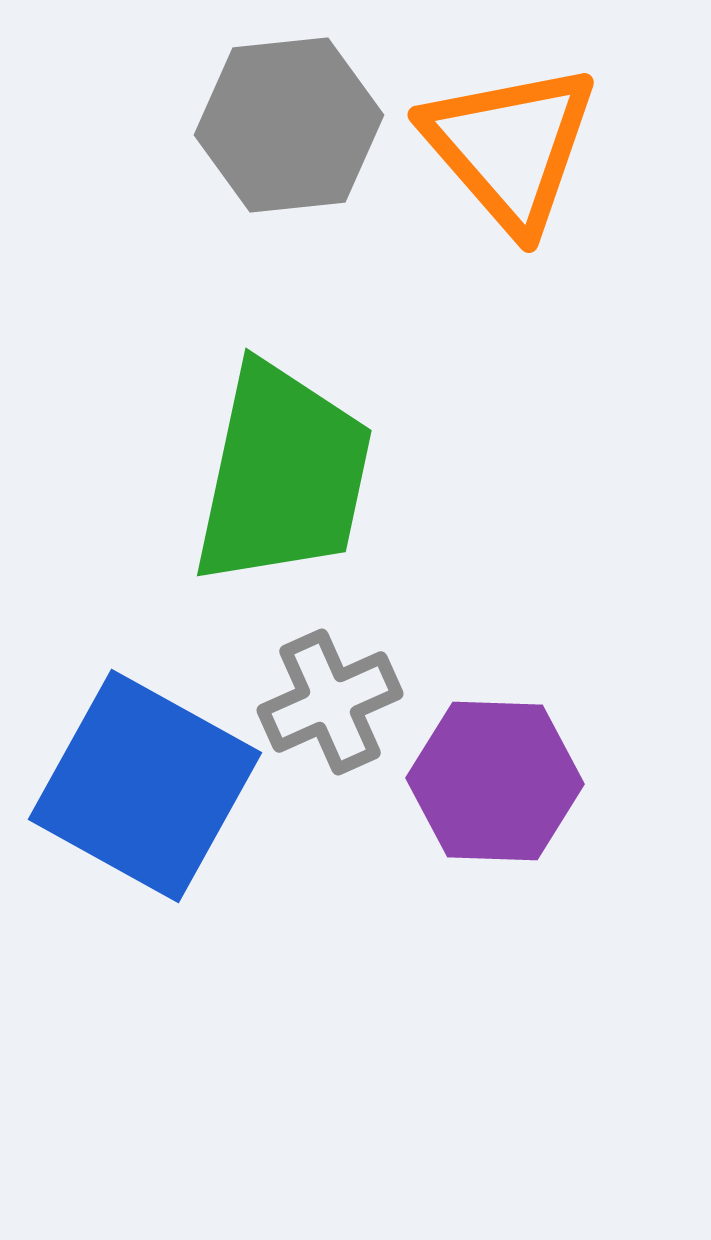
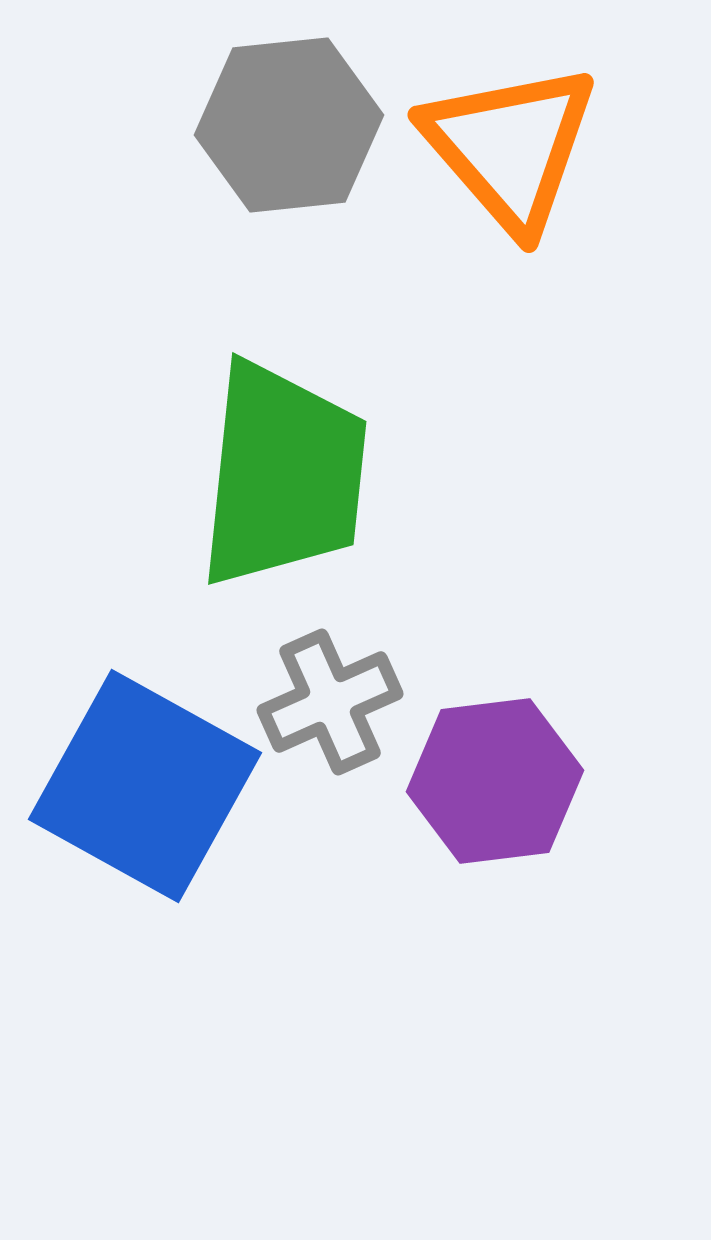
green trapezoid: rotated 6 degrees counterclockwise
purple hexagon: rotated 9 degrees counterclockwise
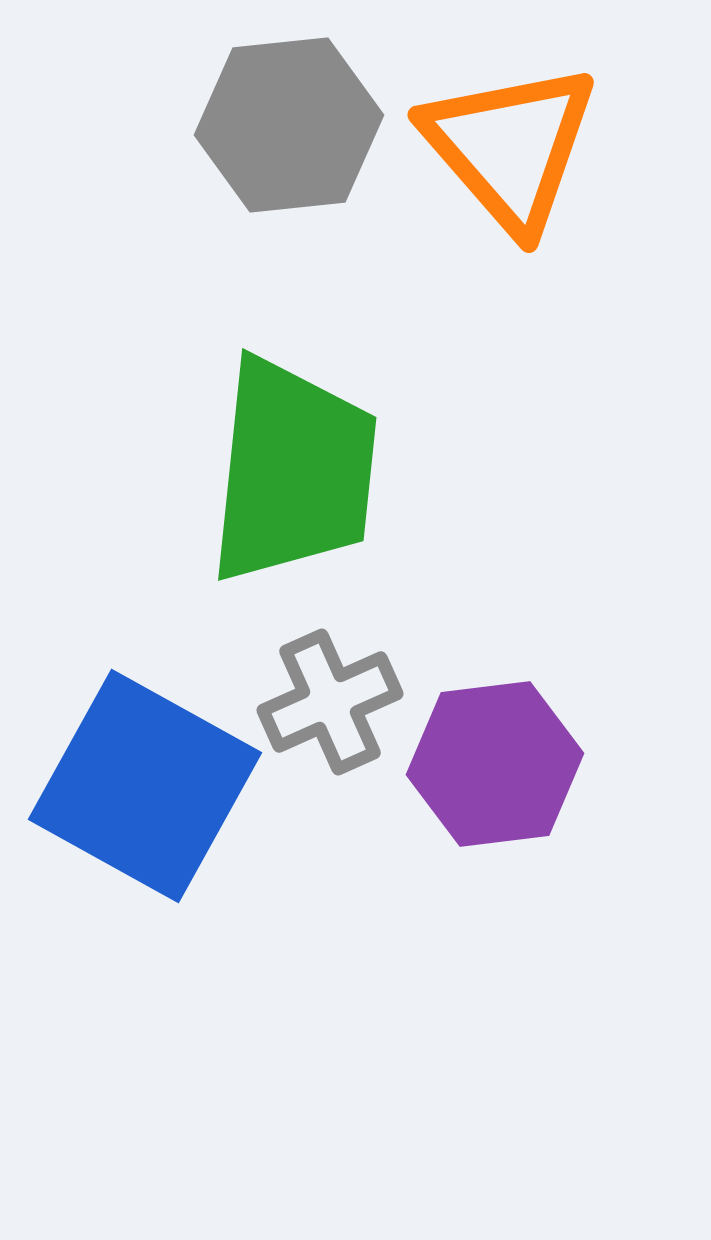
green trapezoid: moved 10 px right, 4 px up
purple hexagon: moved 17 px up
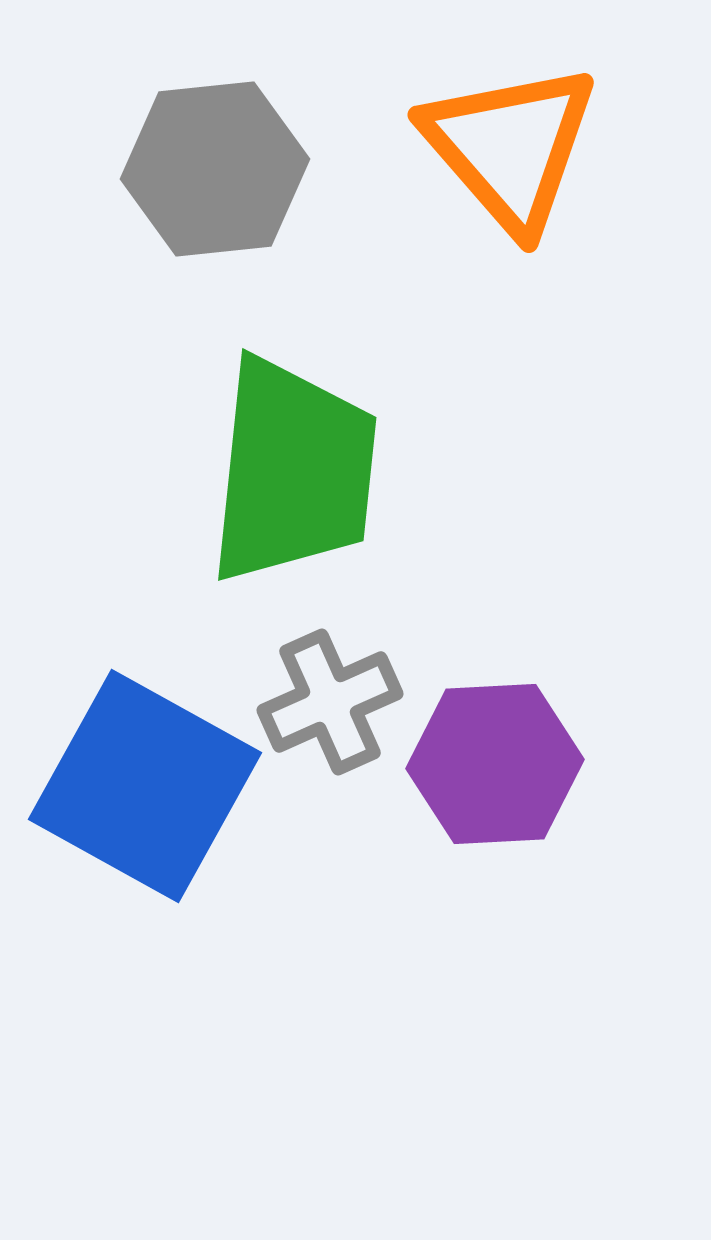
gray hexagon: moved 74 px left, 44 px down
purple hexagon: rotated 4 degrees clockwise
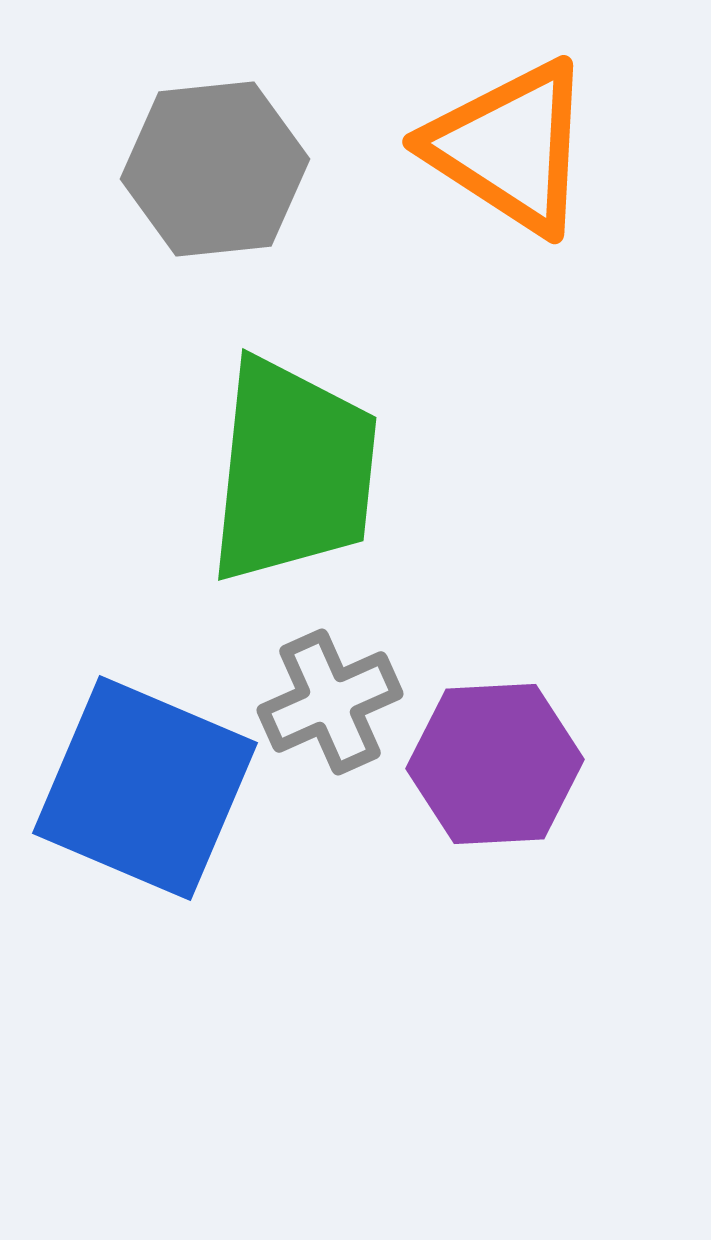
orange triangle: rotated 16 degrees counterclockwise
blue square: moved 2 px down; rotated 6 degrees counterclockwise
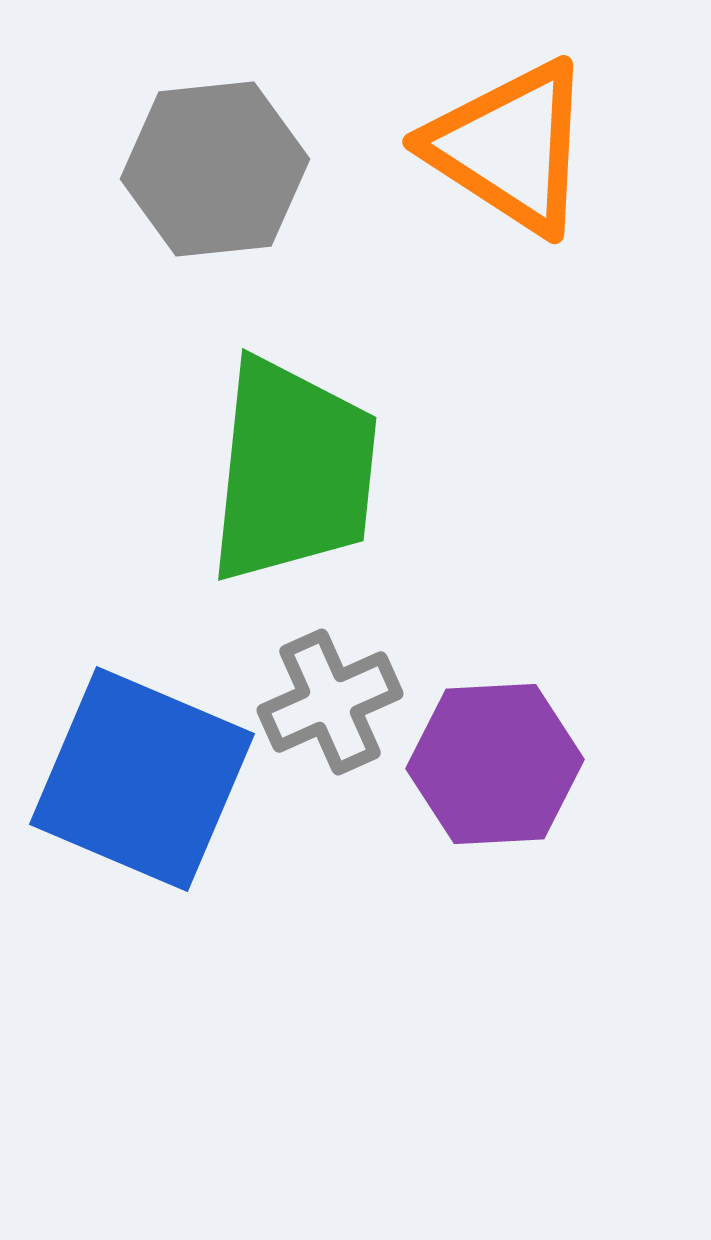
blue square: moved 3 px left, 9 px up
